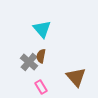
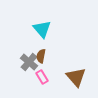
pink rectangle: moved 1 px right, 10 px up
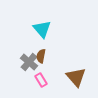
pink rectangle: moved 1 px left, 3 px down
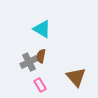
cyan triangle: rotated 18 degrees counterclockwise
gray cross: rotated 24 degrees clockwise
pink rectangle: moved 1 px left, 5 px down
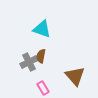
cyan triangle: rotated 12 degrees counterclockwise
brown triangle: moved 1 px left, 1 px up
pink rectangle: moved 3 px right, 3 px down
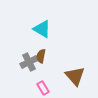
cyan triangle: rotated 12 degrees clockwise
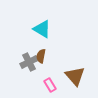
pink rectangle: moved 7 px right, 3 px up
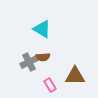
brown semicircle: moved 2 px right, 1 px down; rotated 104 degrees counterclockwise
brown triangle: rotated 50 degrees counterclockwise
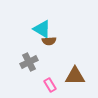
brown semicircle: moved 6 px right, 16 px up
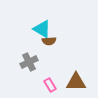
brown triangle: moved 1 px right, 6 px down
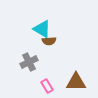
pink rectangle: moved 3 px left, 1 px down
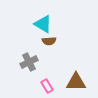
cyan triangle: moved 1 px right, 5 px up
